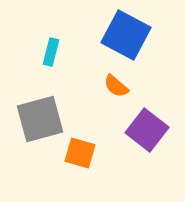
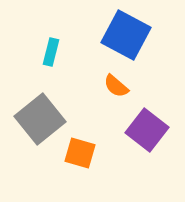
gray square: rotated 24 degrees counterclockwise
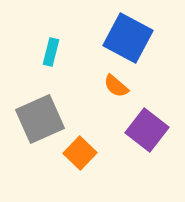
blue square: moved 2 px right, 3 px down
gray square: rotated 15 degrees clockwise
orange square: rotated 28 degrees clockwise
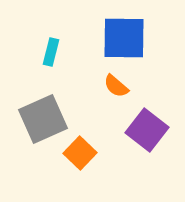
blue square: moved 4 px left; rotated 27 degrees counterclockwise
gray square: moved 3 px right
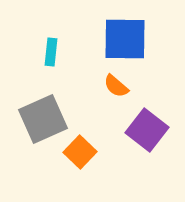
blue square: moved 1 px right, 1 px down
cyan rectangle: rotated 8 degrees counterclockwise
orange square: moved 1 px up
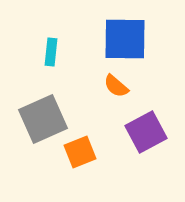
purple square: moved 1 px left, 2 px down; rotated 24 degrees clockwise
orange square: rotated 24 degrees clockwise
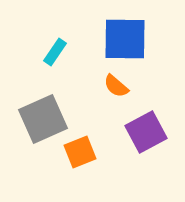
cyan rectangle: moved 4 px right; rotated 28 degrees clockwise
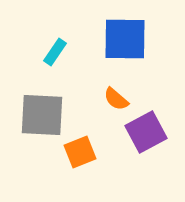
orange semicircle: moved 13 px down
gray square: moved 1 px left, 4 px up; rotated 27 degrees clockwise
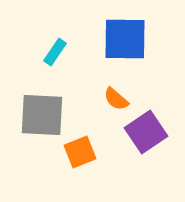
purple square: rotated 6 degrees counterclockwise
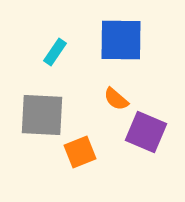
blue square: moved 4 px left, 1 px down
purple square: rotated 33 degrees counterclockwise
